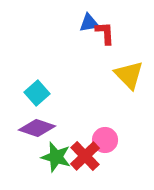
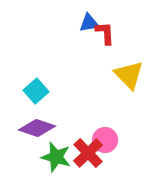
cyan square: moved 1 px left, 2 px up
red cross: moved 3 px right, 3 px up
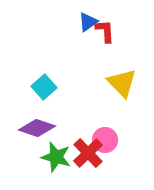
blue triangle: moved 1 px left, 1 px up; rotated 25 degrees counterclockwise
red L-shape: moved 2 px up
yellow triangle: moved 7 px left, 8 px down
cyan square: moved 8 px right, 4 px up
